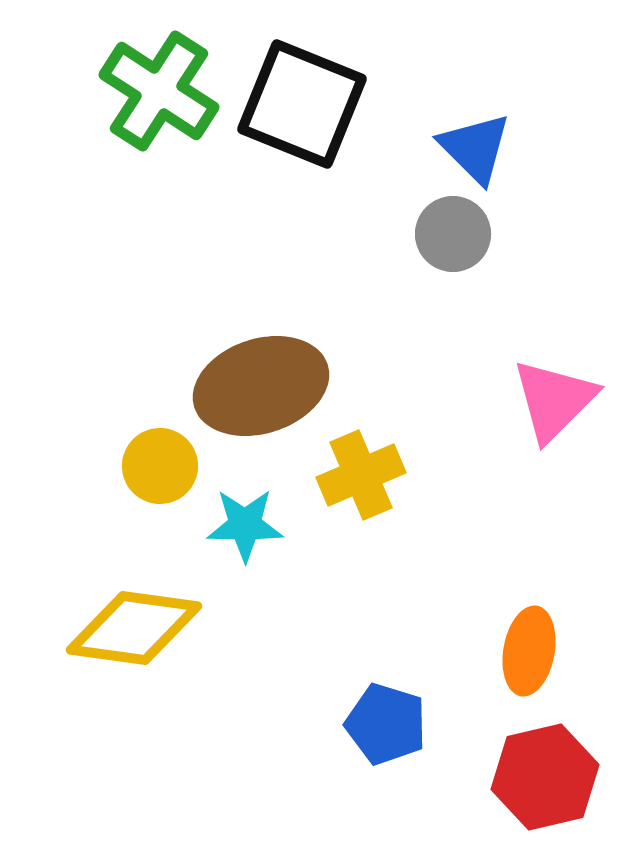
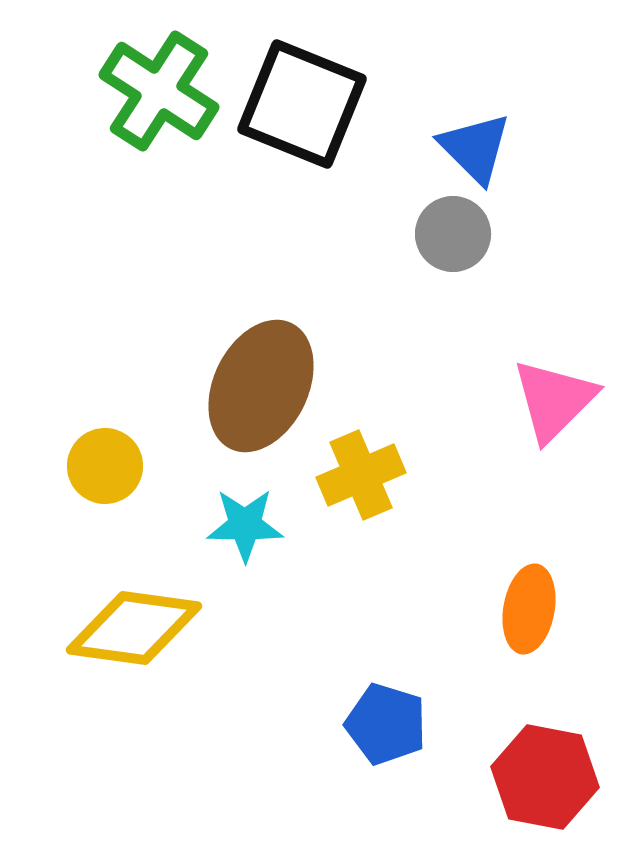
brown ellipse: rotated 46 degrees counterclockwise
yellow circle: moved 55 px left
orange ellipse: moved 42 px up
red hexagon: rotated 24 degrees clockwise
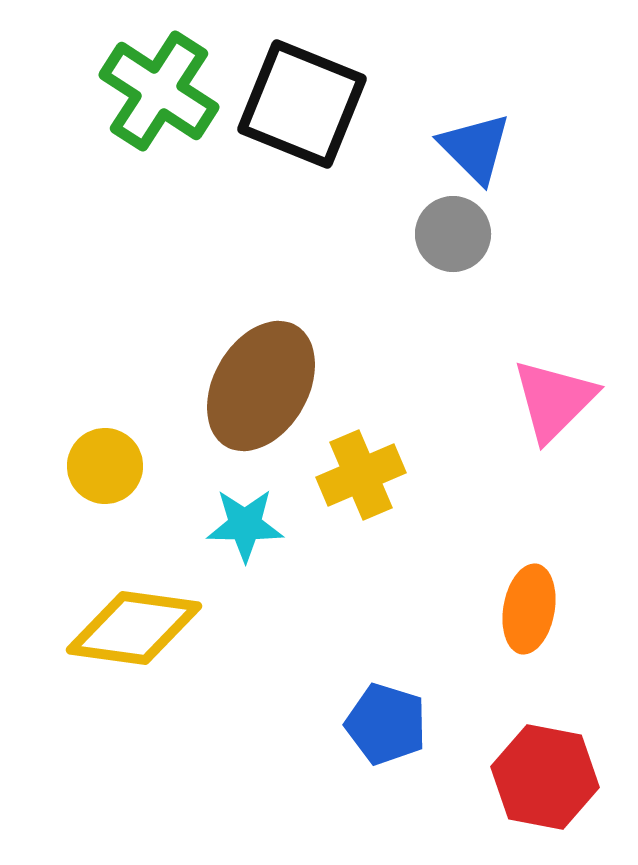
brown ellipse: rotated 4 degrees clockwise
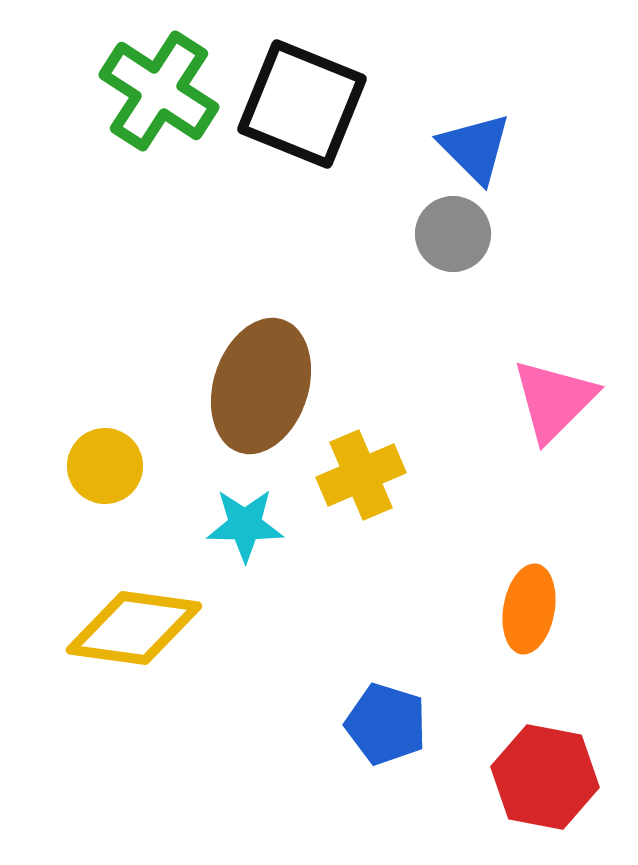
brown ellipse: rotated 12 degrees counterclockwise
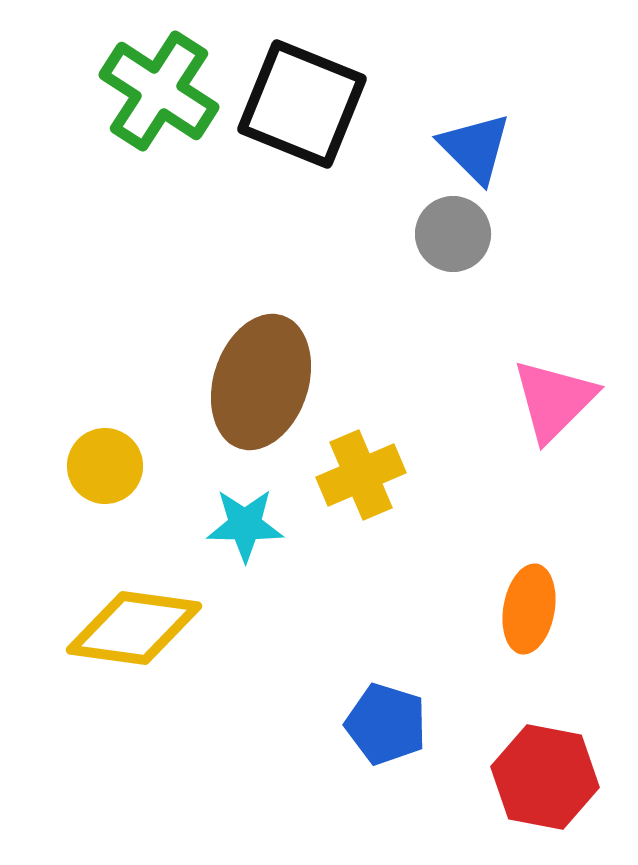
brown ellipse: moved 4 px up
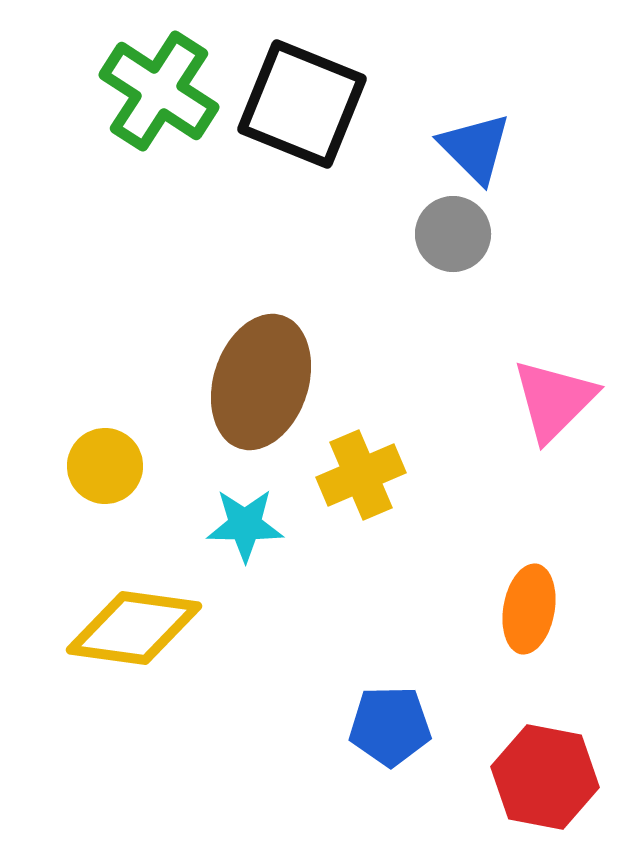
blue pentagon: moved 4 px right, 2 px down; rotated 18 degrees counterclockwise
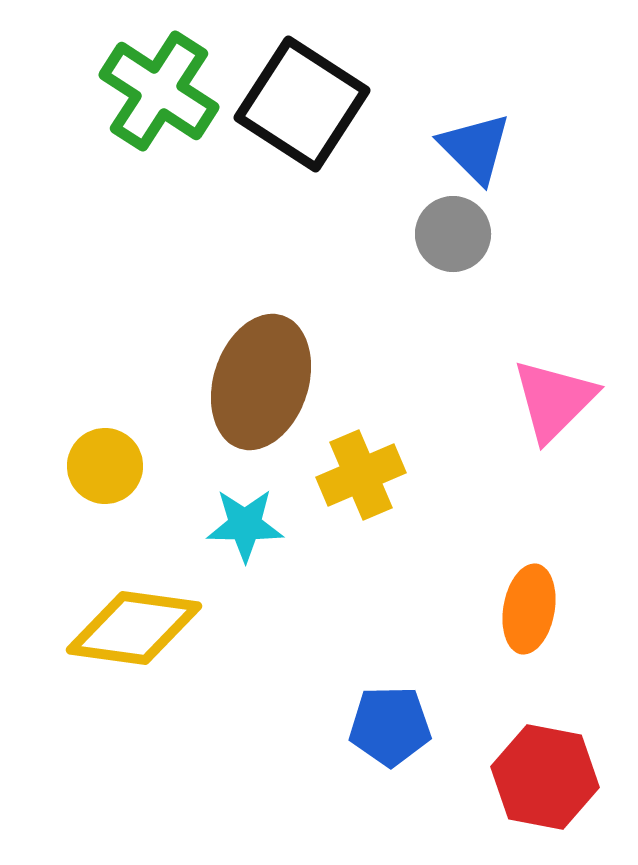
black square: rotated 11 degrees clockwise
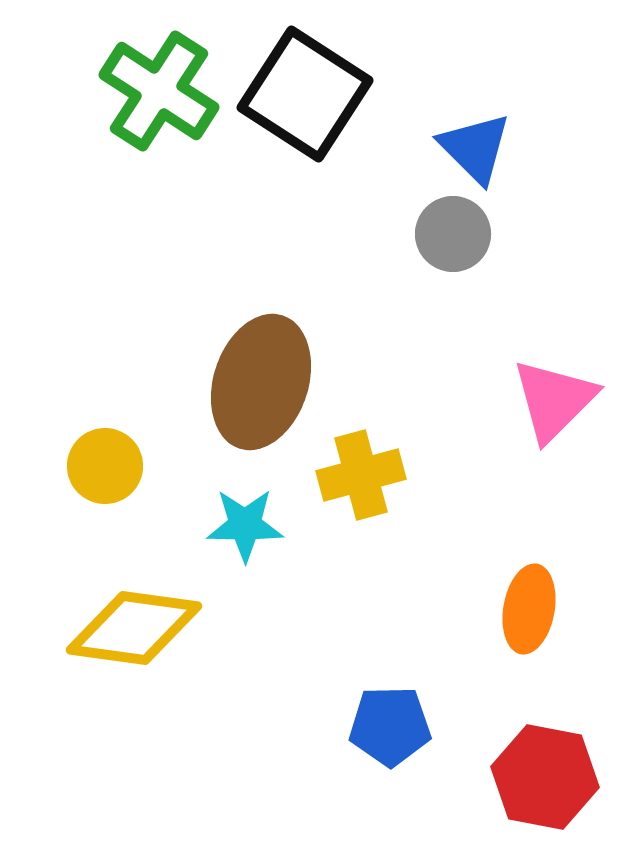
black square: moved 3 px right, 10 px up
yellow cross: rotated 8 degrees clockwise
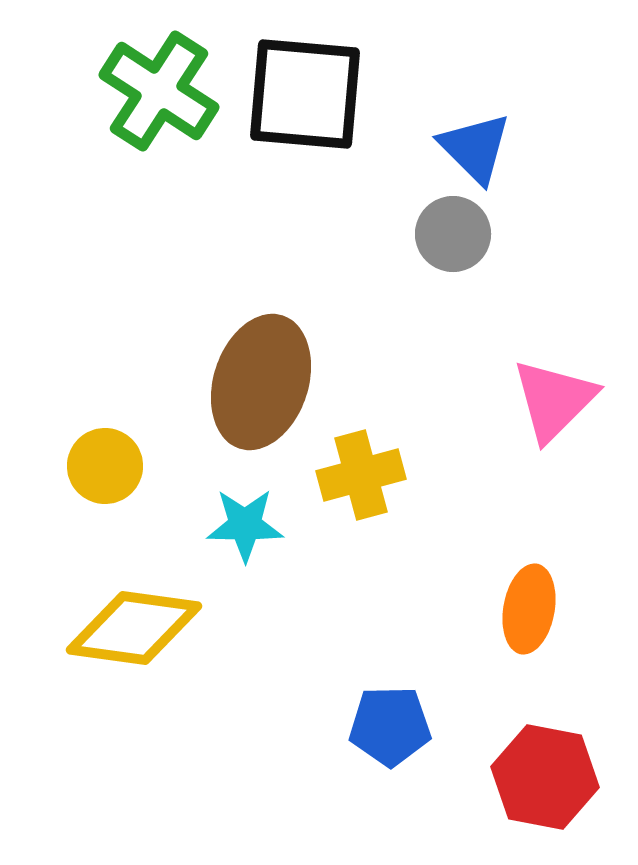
black square: rotated 28 degrees counterclockwise
